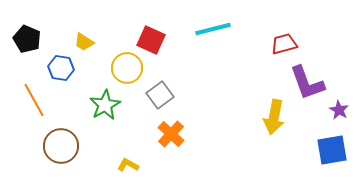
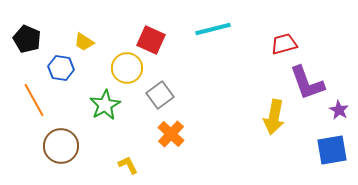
yellow L-shape: rotated 35 degrees clockwise
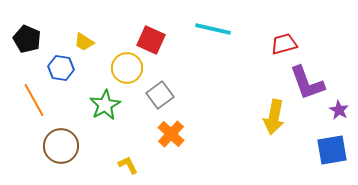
cyan line: rotated 27 degrees clockwise
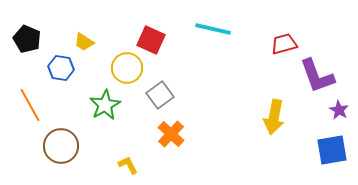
purple L-shape: moved 10 px right, 7 px up
orange line: moved 4 px left, 5 px down
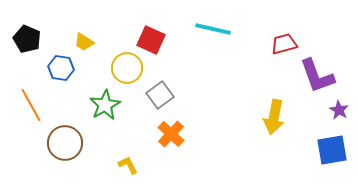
orange line: moved 1 px right
brown circle: moved 4 px right, 3 px up
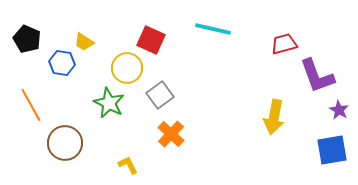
blue hexagon: moved 1 px right, 5 px up
green star: moved 4 px right, 2 px up; rotated 16 degrees counterclockwise
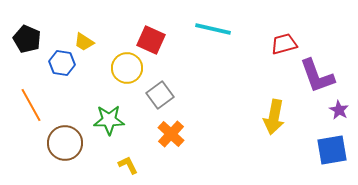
green star: moved 17 px down; rotated 28 degrees counterclockwise
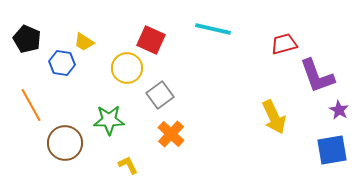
yellow arrow: rotated 36 degrees counterclockwise
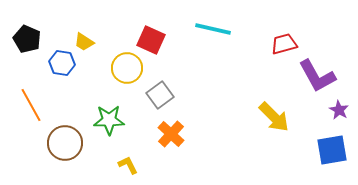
purple L-shape: rotated 9 degrees counterclockwise
yellow arrow: rotated 20 degrees counterclockwise
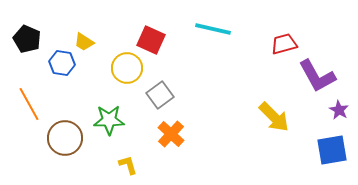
orange line: moved 2 px left, 1 px up
brown circle: moved 5 px up
yellow L-shape: rotated 10 degrees clockwise
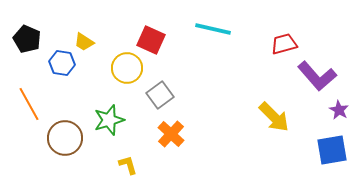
purple L-shape: rotated 12 degrees counterclockwise
green star: rotated 16 degrees counterclockwise
